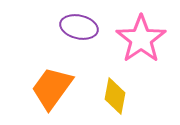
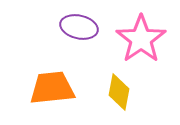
orange trapezoid: rotated 48 degrees clockwise
yellow diamond: moved 4 px right, 4 px up
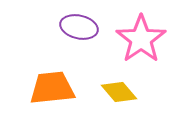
yellow diamond: rotated 51 degrees counterclockwise
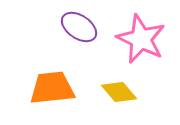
purple ellipse: rotated 21 degrees clockwise
pink star: rotated 12 degrees counterclockwise
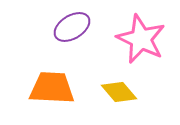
purple ellipse: moved 7 px left; rotated 66 degrees counterclockwise
orange trapezoid: rotated 9 degrees clockwise
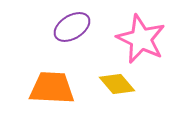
yellow diamond: moved 2 px left, 8 px up
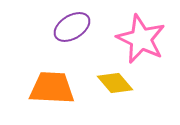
yellow diamond: moved 2 px left, 1 px up
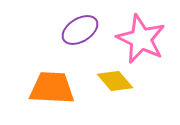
purple ellipse: moved 8 px right, 3 px down
yellow diamond: moved 2 px up
